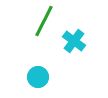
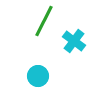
cyan circle: moved 1 px up
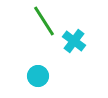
green line: rotated 60 degrees counterclockwise
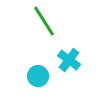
cyan cross: moved 5 px left, 19 px down
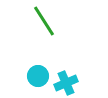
cyan cross: moved 3 px left, 23 px down; rotated 30 degrees clockwise
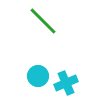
green line: moved 1 px left; rotated 12 degrees counterclockwise
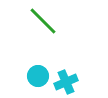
cyan cross: moved 1 px up
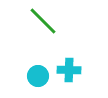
cyan cross: moved 3 px right, 12 px up; rotated 25 degrees clockwise
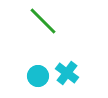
cyan cross: moved 2 px left, 3 px down; rotated 35 degrees clockwise
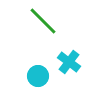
cyan cross: moved 2 px right, 11 px up
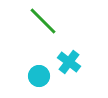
cyan circle: moved 1 px right
